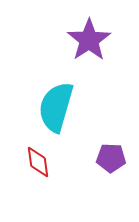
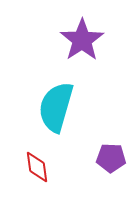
purple star: moved 7 px left
red diamond: moved 1 px left, 5 px down
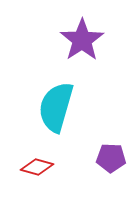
red diamond: rotated 68 degrees counterclockwise
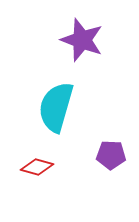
purple star: rotated 18 degrees counterclockwise
purple pentagon: moved 3 px up
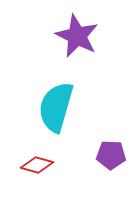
purple star: moved 5 px left, 4 px up; rotated 6 degrees clockwise
red diamond: moved 2 px up
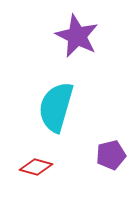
purple pentagon: rotated 16 degrees counterclockwise
red diamond: moved 1 px left, 2 px down
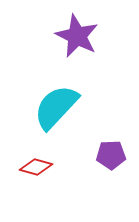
cyan semicircle: rotated 27 degrees clockwise
purple pentagon: rotated 12 degrees clockwise
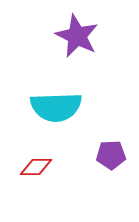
cyan semicircle: rotated 135 degrees counterclockwise
red diamond: rotated 16 degrees counterclockwise
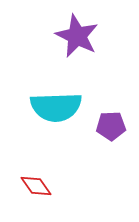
purple pentagon: moved 29 px up
red diamond: moved 19 px down; rotated 56 degrees clockwise
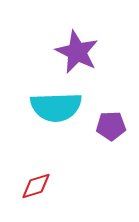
purple star: moved 16 px down
red diamond: rotated 72 degrees counterclockwise
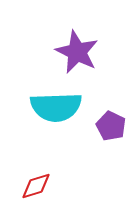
purple pentagon: rotated 28 degrees clockwise
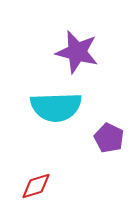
purple star: rotated 12 degrees counterclockwise
purple pentagon: moved 2 px left, 12 px down
